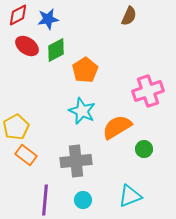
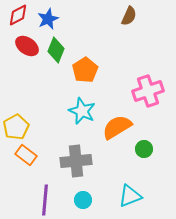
blue star: rotated 15 degrees counterclockwise
green diamond: rotated 40 degrees counterclockwise
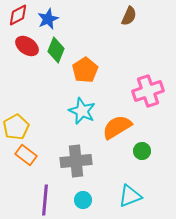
green circle: moved 2 px left, 2 px down
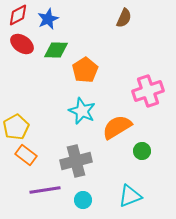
brown semicircle: moved 5 px left, 2 px down
red ellipse: moved 5 px left, 2 px up
green diamond: rotated 70 degrees clockwise
gray cross: rotated 8 degrees counterclockwise
purple line: moved 10 px up; rotated 76 degrees clockwise
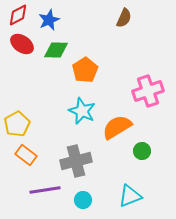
blue star: moved 1 px right, 1 px down
yellow pentagon: moved 1 px right, 3 px up
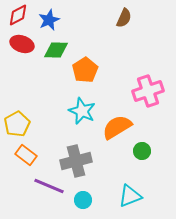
red ellipse: rotated 15 degrees counterclockwise
purple line: moved 4 px right, 4 px up; rotated 32 degrees clockwise
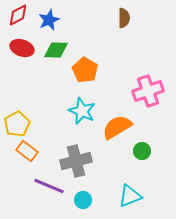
brown semicircle: rotated 24 degrees counterclockwise
red ellipse: moved 4 px down
orange pentagon: rotated 10 degrees counterclockwise
orange rectangle: moved 1 px right, 4 px up
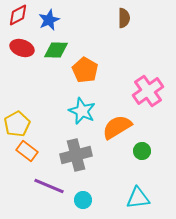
pink cross: rotated 16 degrees counterclockwise
gray cross: moved 6 px up
cyan triangle: moved 8 px right, 2 px down; rotated 15 degrees clockwise
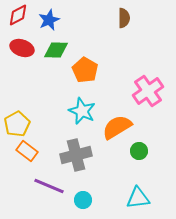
green circle: moved 3 px left
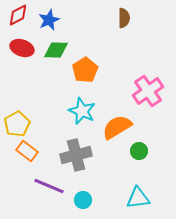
orange pentagon: rotated 10 degrees clockwise
